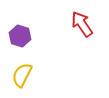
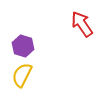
purple hexagon: moved 3 px right, 10 px down
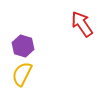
yellow semicircle: moved 1 px up
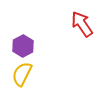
purple hexagon: rotated 15 degrees clockwise
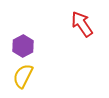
yellow semicircle: moved 1 px right, 2 px down
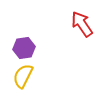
purple hexagon: moved 1 px right, 2 px down; rotated 20 degrees clockwise
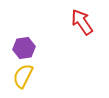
red arrow: moved 2 px up
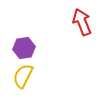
red arrow: rotated 12 degrees clockwise
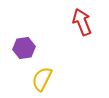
yellow semicircle: moved 19 px right, 3 px down
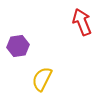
purple hexagon: moved 6 px left, 2 px up
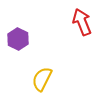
purple hexagon: moved 7 px up; rotated 25 degrees counterclockwise
